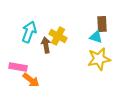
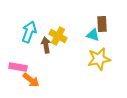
cyan triangle: moved 3 px left, 2 px up
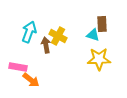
yellow star: rotated 10 degrees clockwise
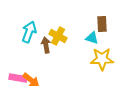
cyan triangle: moved 1 px left, 3 px down
yellow star: moved 3 px right
pink rectangle: moved 11 px down
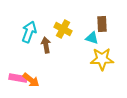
yellow cross: moved 5 px right, 7 px up
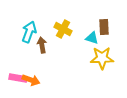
brown rectangle: moved 2 px right, 3 px down
brown arrow: moved 4 px left
yellow star: moved 1 px up
orange arrow: rotated 18 degrees counterclockwise
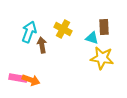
yellow star: rotated 10 degrees clockwise
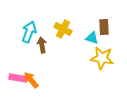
orange arrow: rotated 150 degrees counterclockwise
